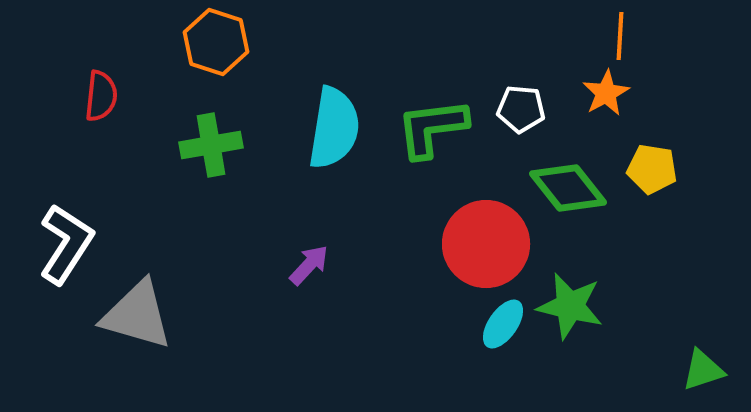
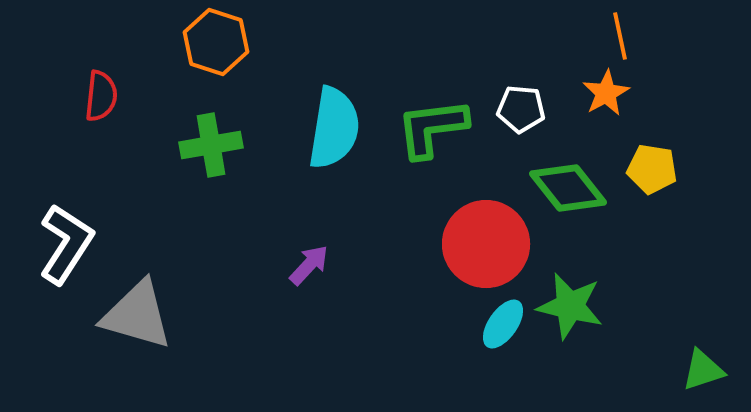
orange line: rotated 15 degrees counterclockwise
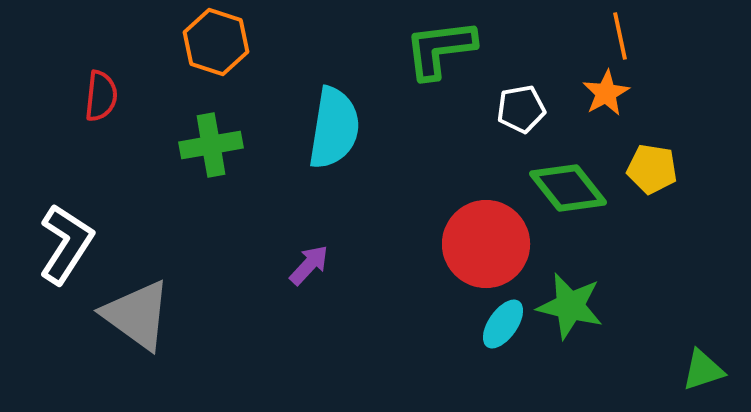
white pentagon: rotated 15 degrees counterclockwise
green L-shape: moved 8 px right, 79 px up
gray triangle: rotated 20 degrees clockwise
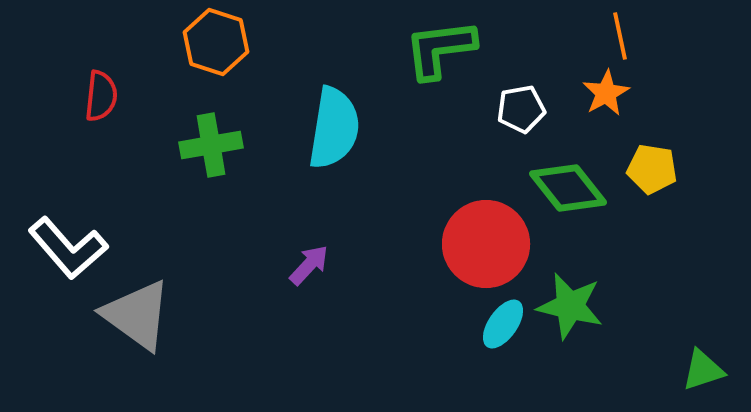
white L-shape: moved 2 px right, 4 px down; rotated 106 degrees clockwise
